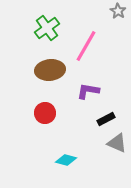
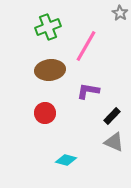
gray star: moved 2 px right, 2 px down
green cross: moved 1 px right, 1 px up; rotated 15 degrees clockwise
black rectangle: moved 6 px right, 3 px up; rotated 18 degrees counterclockwise
gray triangle: moved 3 px left, 1 px up
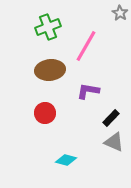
black rectangle: moved 1 px left, 2 px down
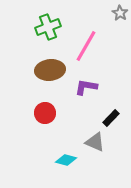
purple L-shape: moved 2 px left, 4 px up
gray triangle: moved 19 px left
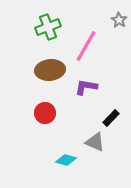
gray star: moved 1 px left, 7 px down
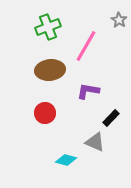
purple L-shape: moved 2 px right, 4 px down
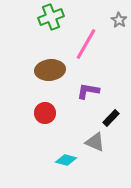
green cross: moved 3 px right, 10 px up
pink line: moved 2 px up
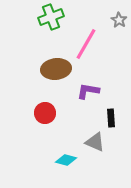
brown ellipse: moved 6 px right, 1 px up
black rectangle: rotated 48 degrees counterclockwise
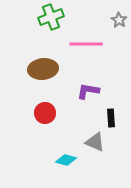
pink line: rotated 60 degrees clockwise
brown ellipse: moved 13 px left
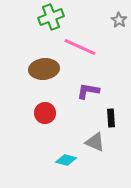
pink line: moved 6 px left, 3 px down; rotated 24 degrees clockwise
brown ellipse: moved 1 px right
